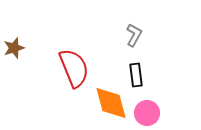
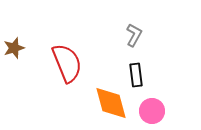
red semicircle: moved 7 px left, 5 px up
pink circle: moved 5 px right, 2 px up
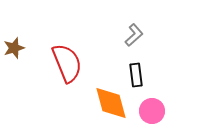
gray L-shape: rotated 20 degrees clockwise
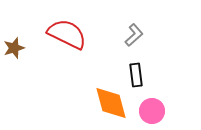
red semicircle: moved 29 px up; rotated 42 degrees counterclockwise
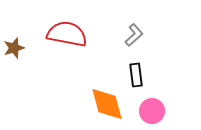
red semicircle: rotated 15 degrees counterclockwise
orange diamond: moved 4 px left, 1 px down
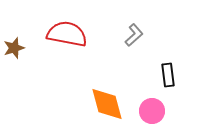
black rectangle: moved 32 px right
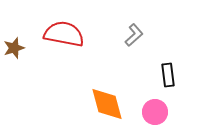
red semicircle: moved 3 px left
pink circle: moved 3 px right, 1 px down
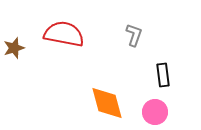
gray L-shape: rotated 30 degrees counterclockwise
black rectangle: moved 5 px left
orange diamond: moved 1 px up
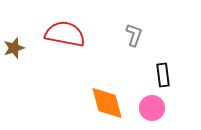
red semicircle: moved 1 px right
pink circle: moved 3 px left, 4 px up
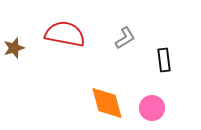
gray L-shape: moved 9 px left, 3 px down; rotated 40 degrees clockwise
black rectangle: moved 1 px right, 15 px up
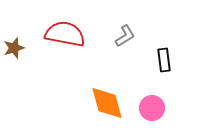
gray L-shape: moved 2 px up
